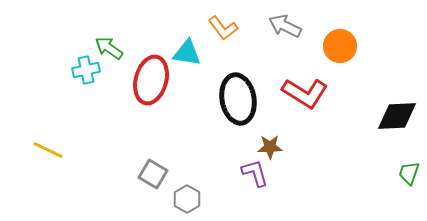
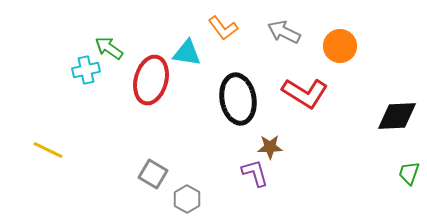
gray arrow: moved 1 px left, 6 px down
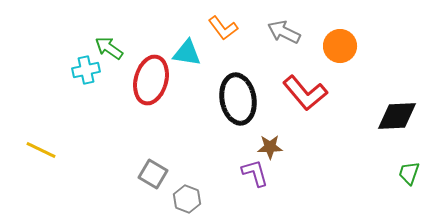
red L-shape: rotated 18 degrees clockwise
yellow line: moved 7 px left
gray hexagon: rotated 8 degrees counterclockwise
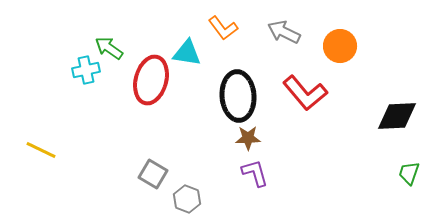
black ellipse: moved 3 px up; rotated 6 degrees clockwise
brown star: moved 22 px left, 9 px up
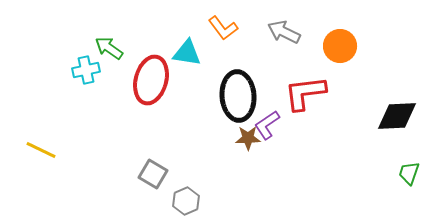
red L-shape: rotated 123 degrees clockwise
purple L-shape: moved 12 px right, 48 px up; rotated 108 degrees counterclockwise
gray hexagon: moved 1 px left, 2 px down; rotated 16 degrees clockwise
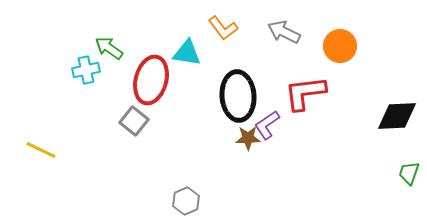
gray square: moved 19 px left, 53 px up; rotated 8 degrees clockwise
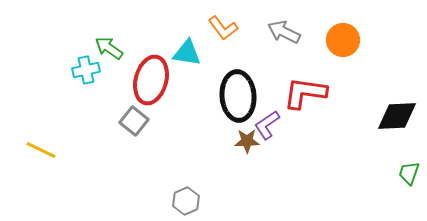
orange circle: moved 3 px right, 6 px up
red L-shape: rotated 15 degrees clockwise
brown star: moved 1 px left, 3 px down
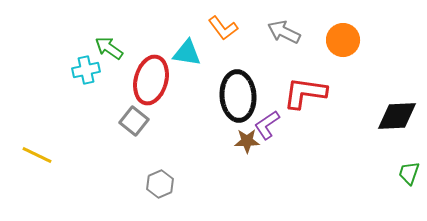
yellow line: moved 4 px left, 5 px down
gray hexagon: moved 26 px left, 17 px up
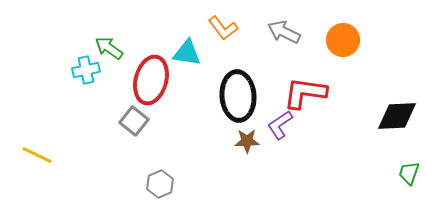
purple L-shape: moved 13 px right
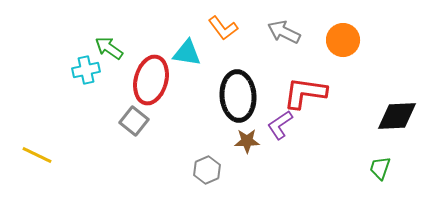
green trapezoid: moved 29 px left, 5 px up
gray hexagon: moved 47 px right, 14 px up
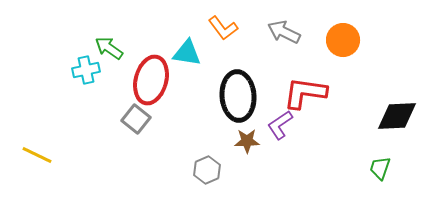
gray square: moved 2 px right, 2 px up
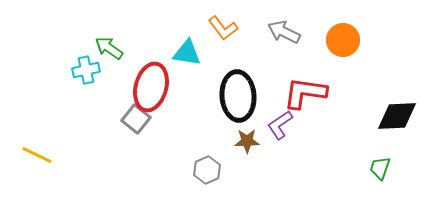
red ellipse: moved 7 px down
